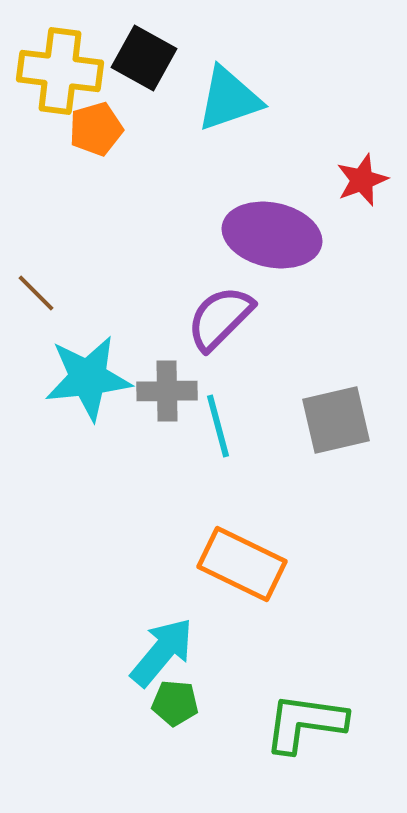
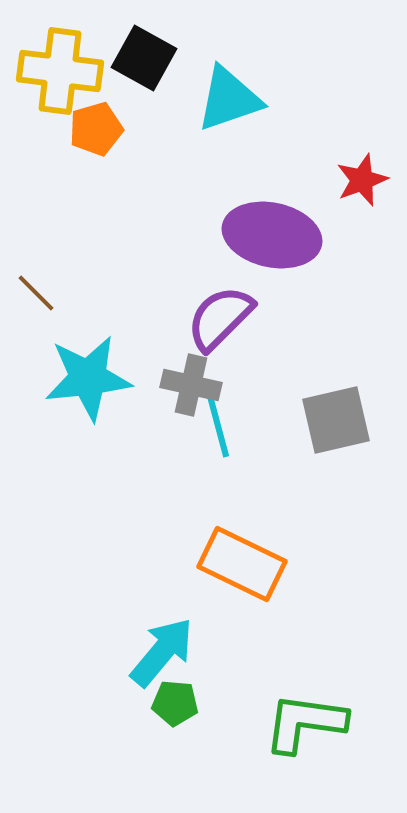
gray cross: moved 24 px right, 6 px up; rotated 14 degrees clockwise
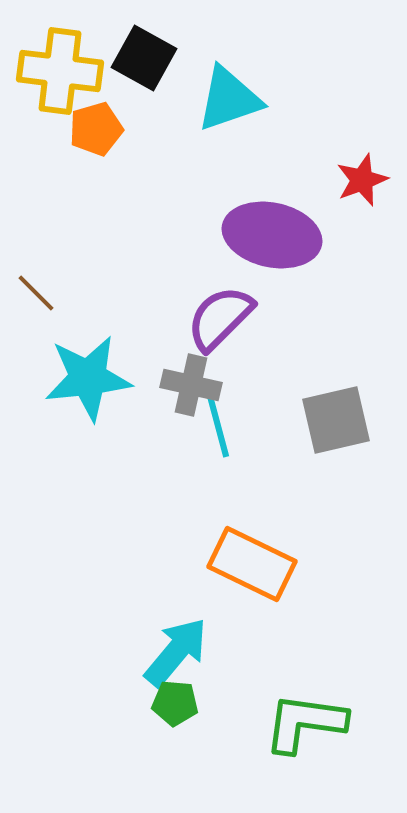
orange rectangle: moved 10 px right
cyan arrow: moved 14 px right
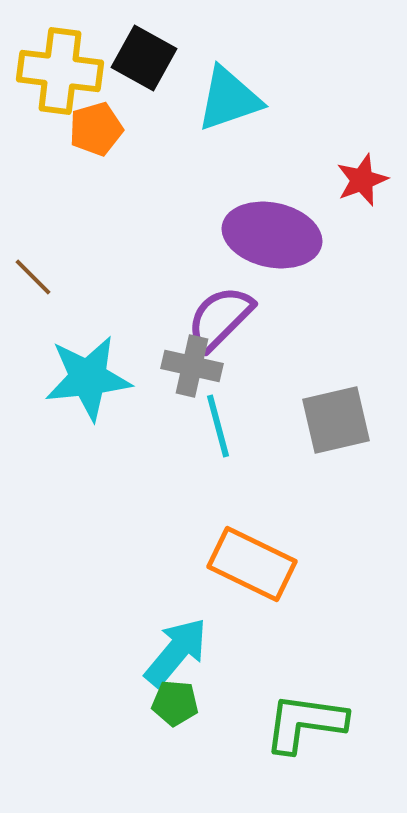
brown line: moved 3 px left, 16 px up
gray cross: moved 1 px right, 19 px up
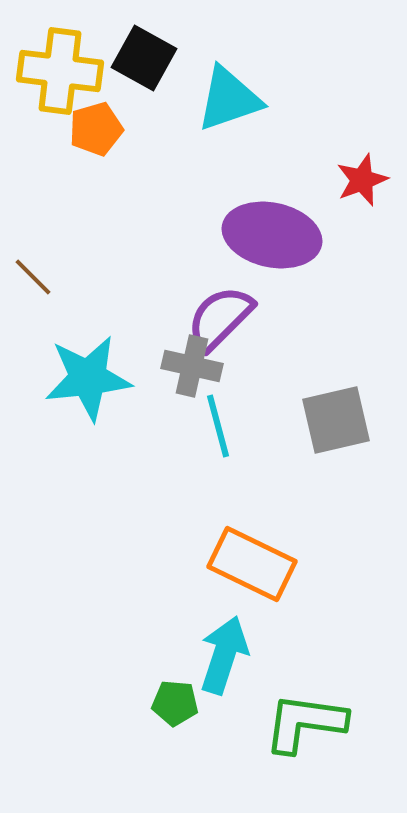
cyan arrow: moved 48 px right, 3 px down; rotated 22 degrees counterclockwise
